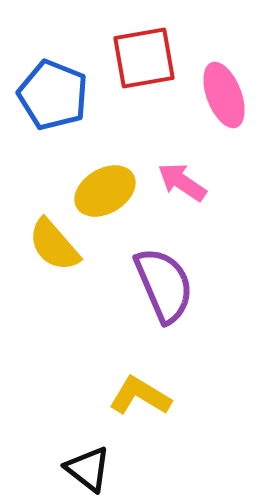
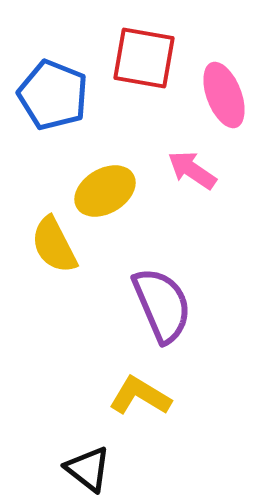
red square: rotated 20 degrees clockwise
pink arrow: moved 10 px right, 12 px up
yellow semicircle: rotated 14 degrees clockwise
purple semicircle: moved 2 px left, 20 px down
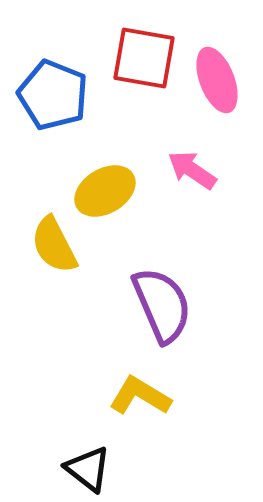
pink ellipse: moved 7 px left, 15 px up
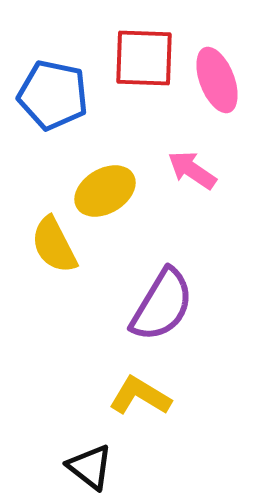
red square: rotated 8 degrees counterclockwise
blue pentagon: rotated 10 degrees counterclockwise
purple semicircle: rotated 54 degrees clockwise
black triangle: moved 2 px right, 2 px up
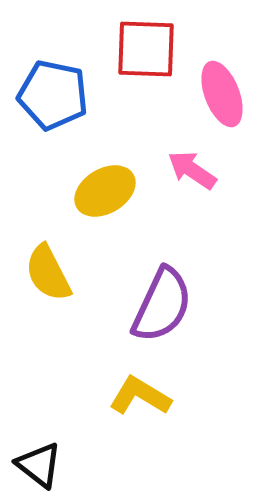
red square: moved 2 px right, 9 px up
pink ellipse: moved 5 px right, 14 px down
yellow semicircle: moved 6 px left, 28 px down
purple semicircle: rotated 6 degrees counterclockwise
black triangle: moved 51 px left, 2 px up
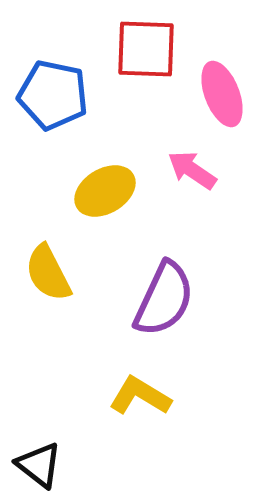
purple semicircle: moved 2 px right, 6 px up
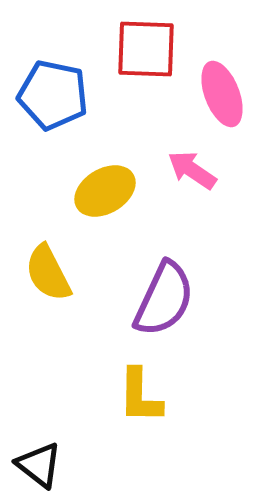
yellow L-shape: rotated 120 degrees counterclockwise
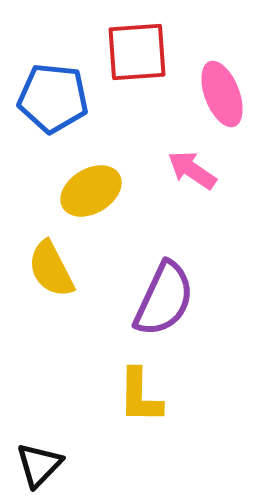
red square: moved 9 px left, 3 px down; rotated 6 degrees counterclockwise
blue pentagon: moved 3 px down; rotated 6 degrees counterclockwise
yellow ellipse: moved 14 px left
yellow semicircle: moved 3 px right, 4 px up
black triangle: rotated 36 degrees clockwise
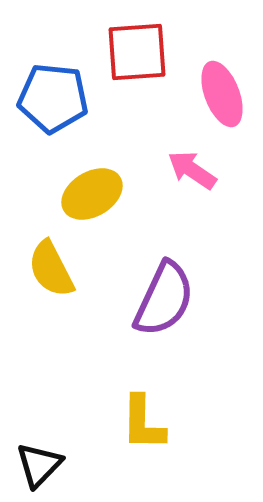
yellow ellipse: moved 1 px right, 3 px down
yellow L-shape: moved 3 px right, 27 px down
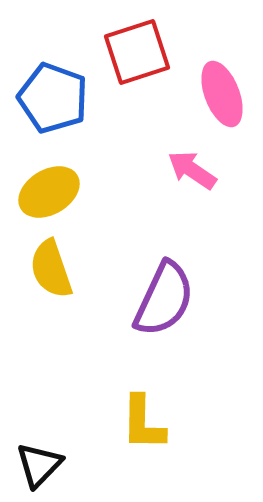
red square: rotated 14 degrees counterclockwise
blue pentagon: rotated 14 degrees clockwise
yellow ellipse: moved 43 px left, 2 px up
yellow semicircle: rotated 8 degrees clockwise
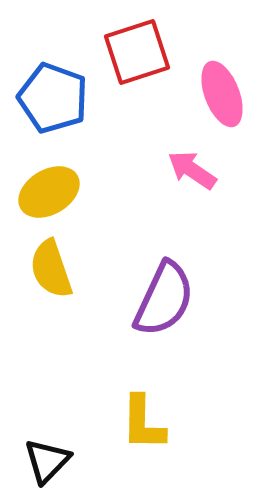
black triangle: moved 8 px right, 4 px up
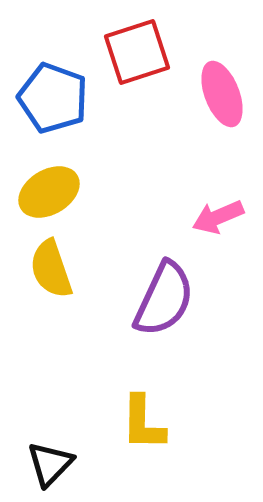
pink arrow: moved 26 px right, 47 px down; rotated 57 degrees counterclockwise
black triangle: moved 3 px right, 3 px down
